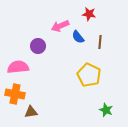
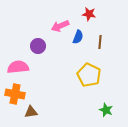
blue semicircle: rotated 120 degrees counterclockwise
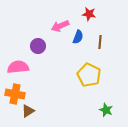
brown triangle: moved 3 px left, 1 px up; rotated 24 degrees counterclockwise
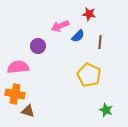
blue semicircle: moved 1 px up; rotated 24 degrees clockwise
brown triangle: rotated 48 degrees clockwise
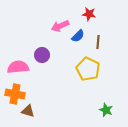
brown line: moved 2 px left
purple circle: moved 4 px right, 9 px down
yellow pentagon: moved 1 px left, 6 px up
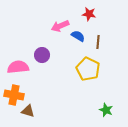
blue semicircle: rotated 104 degrees counterclockwise
orange cross: moved 1 px left, 1 px down
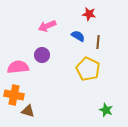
pink arrow: moved 13 px left
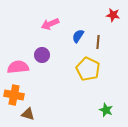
red star: moved 24 px right, 1 px down
pink arrow: moved 3 px right, 2 px up
blue semicircle: rotated 88 degrees counterclockwise
brown triangle: moved 3 px down
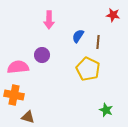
pink arrow: moved 1 px left, 4 px up; rotated 66 degrees counterclockwise
brown triangle: moved 3 px down
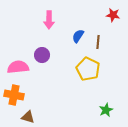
green star: rotated 24 degrees clockwise
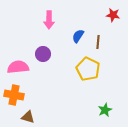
purple circle: moved 1 px right, 1 px up
green star: moved 1 px left
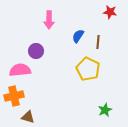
red star: moved 3 px left, 3 px up
purple circle: moved 7 px left, 3 px up
pink semicircle: moved 2 px right, 3 px down
orange cross: moved 1 px down; rotated 24 degrees counterclockwise
